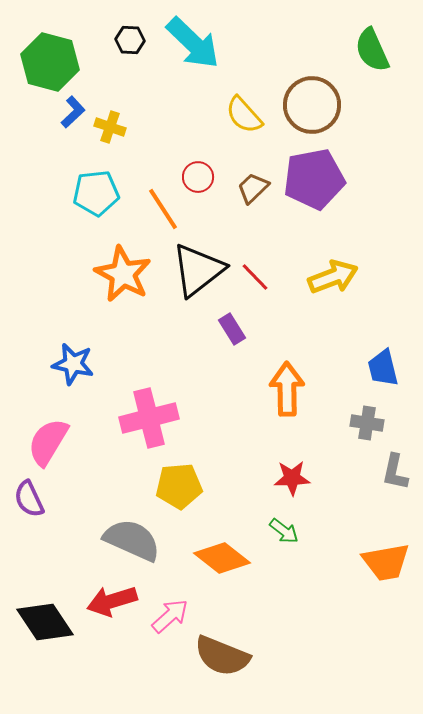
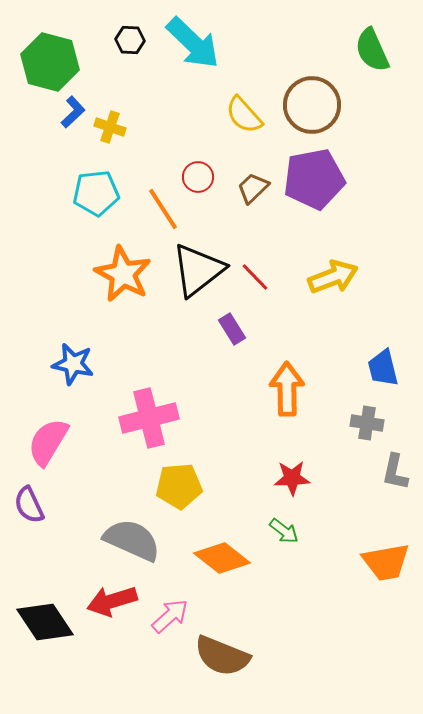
purple semicircle: moved 6 px down
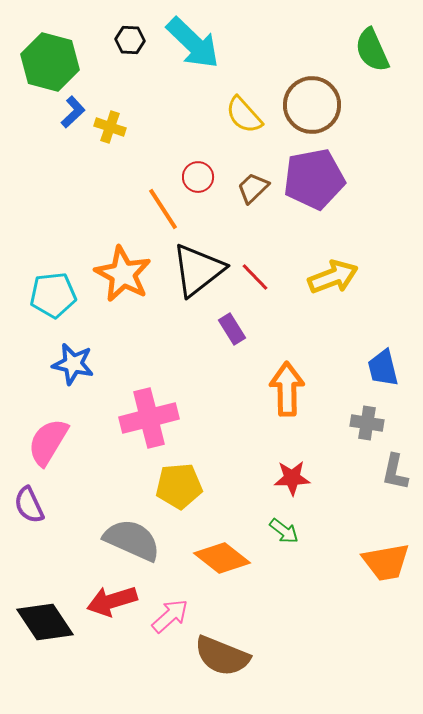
cyan pentagon: moved 43 px left, 102 px down
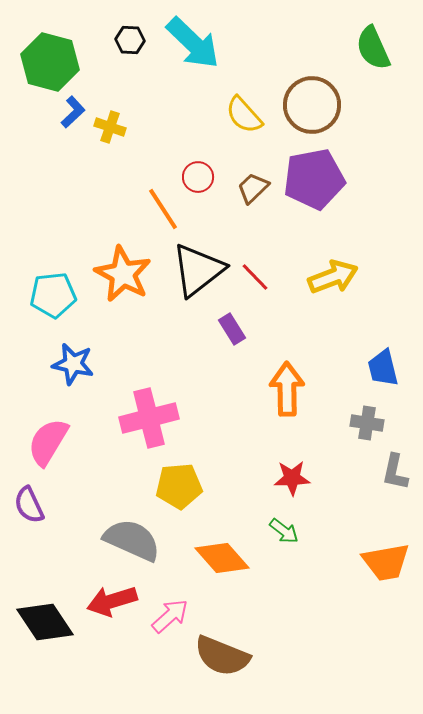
green semicircle: moved 1 px right, 2 px up
orange diamond: rotated 10 degrees clockwise
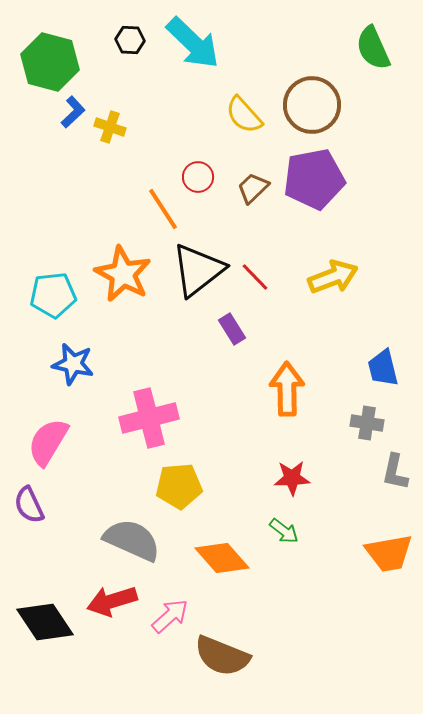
orange trapezoid: moved 3 px right, 9 px up
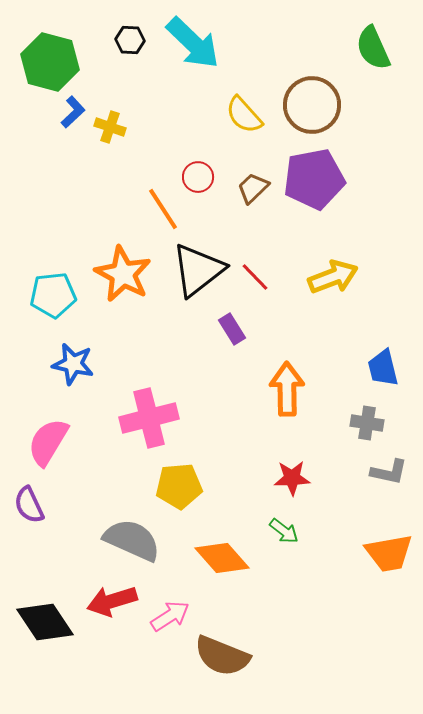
gray L-shape: moved 6 px left; rotated 90 degrees counterclockwise
pink arrow: rotated 9 degrees clockwise
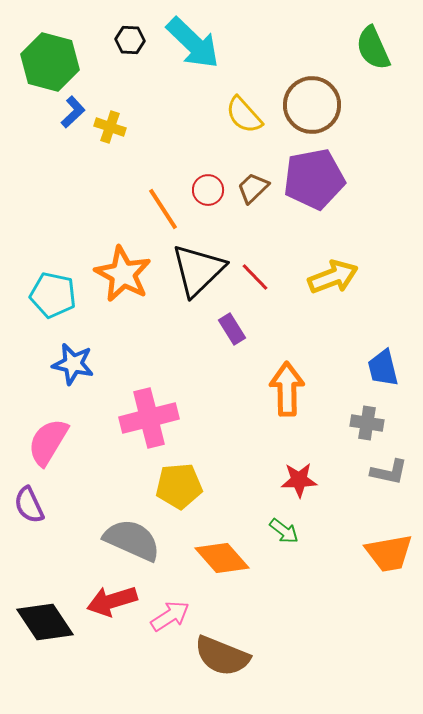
red circle: moved 10 px right, 13 px down
black triangle: rotated 6 degrees counterclockwise
cyan pentagon: rotated 18 degrees clockwise
red star: moved 7 px right, 2 px down
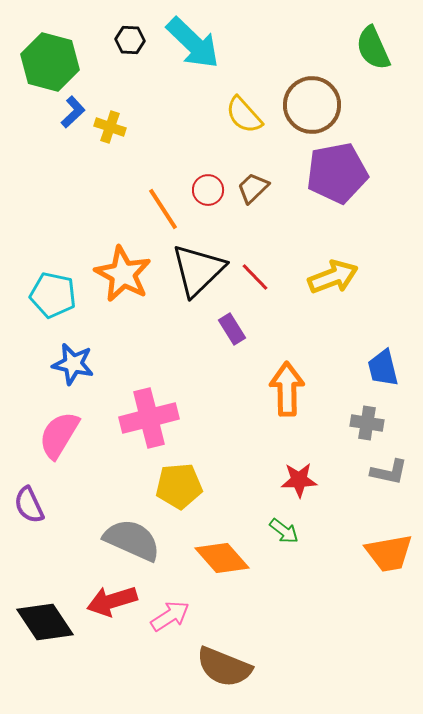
purple pentagon: moved 23 px right, 6 px up
pink semicircle: moved 11 px right, 7 px up
brown semicircle: moved 2 px right, 11 px down
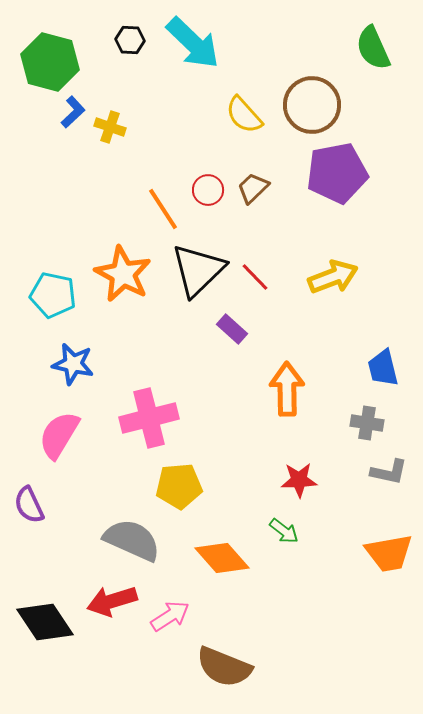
purple rectangle: rotated 16 degrees counterclockwise
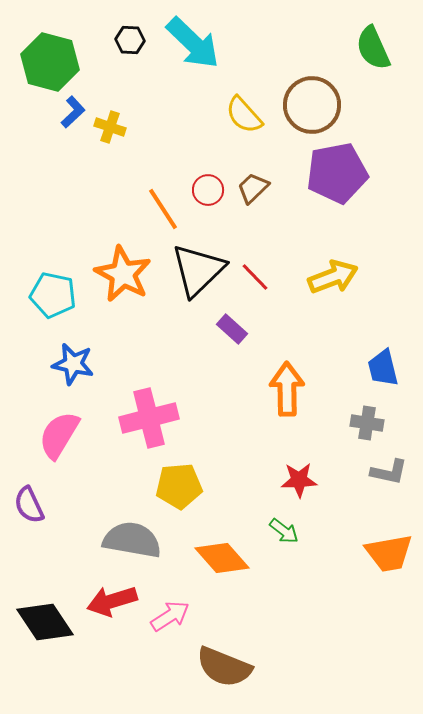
gray semicircle: rotated 14 degrees counterclockwise
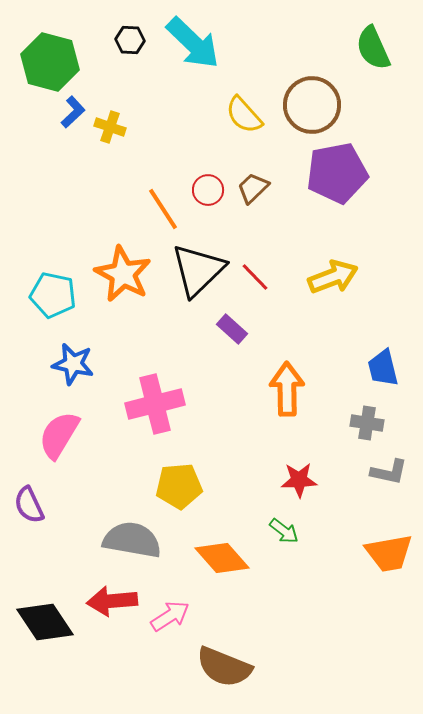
pink cross: moved 6 px right, 14 px up
red arrow: rotated 12 degrees clockwise
